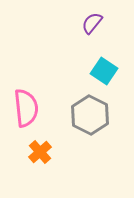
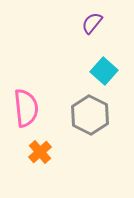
cyan square: rotated 8 degrees clockwise
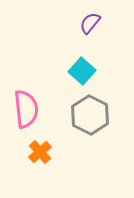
purple semicircle: moved 2 px left
cyan square: moved 22 px left
pink semicircle: moved 1 px down
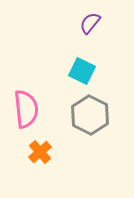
cyan square: rotated 16 degrees counterclockwise
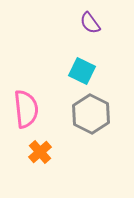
purple semicircle: rotated 75 degrees counterclockwise
gray hexagon: moved 1 px right, 1 px up
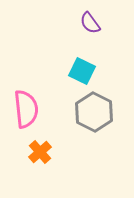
gray hexagon: moved 3 px right, 2 px up
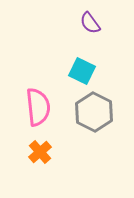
pink semicircle: moved 12 px right, 2 px up
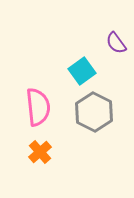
purple semicircle: moved 26 px right, 20 px down
cyan square: rotated 28 degrees clockwise
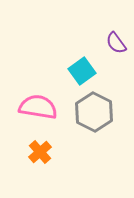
pink semicircle: rotated 75 degrees counterclockwise
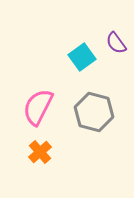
cyan square: moved 14 px up
pink semicircle: rotated 72 degrees counterclockwise
gray hexagon: rotated 12 degrees counterclockwise
